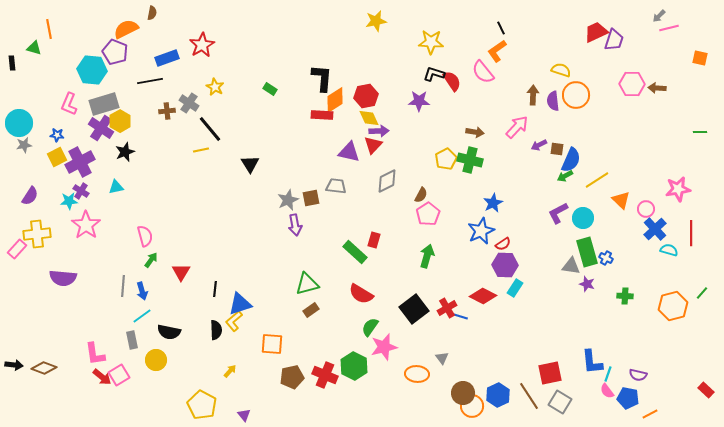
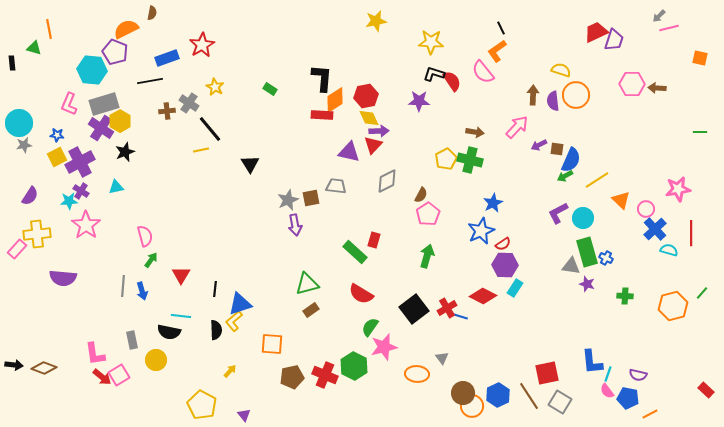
red triangle at (181, 272): moved 3 px down
cyan line at (142, 316): moved 39 px right; rotated 42 degrees clockwise
red square at (550, 373): moved 3 px left
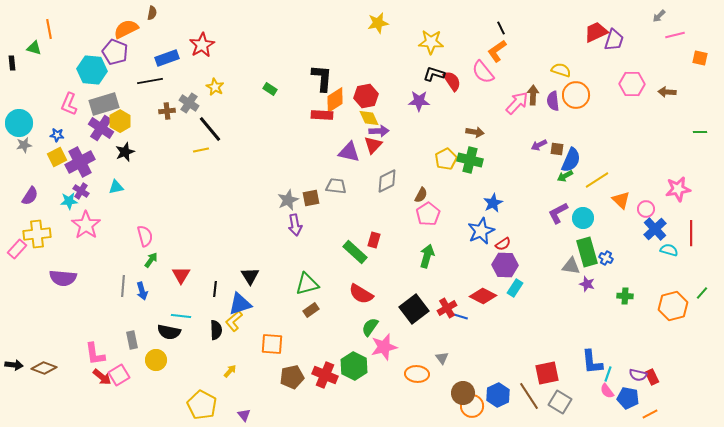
yellow star at (376, 21): moved 2 px right, 2 px down
pink line at (669, 28): moved 6 px right, 7 px down
brown arrow at (657, 88): moved 10 px right, 4 px down
pink arrow at (517, 127): moved 24 px up
black triangle at (250, 164): moved 112 px down
red rectangle at (706, 390): moved 54 px left, 13 px up; rotated 21 degrees clockwise
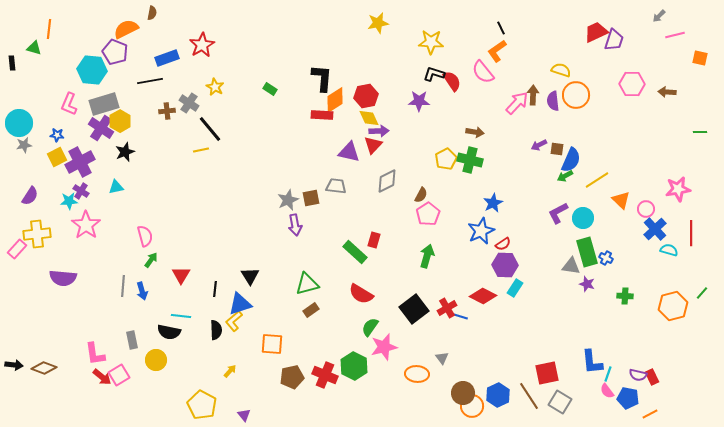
orange line at (49, 29): rotated 18 degrees clockwise
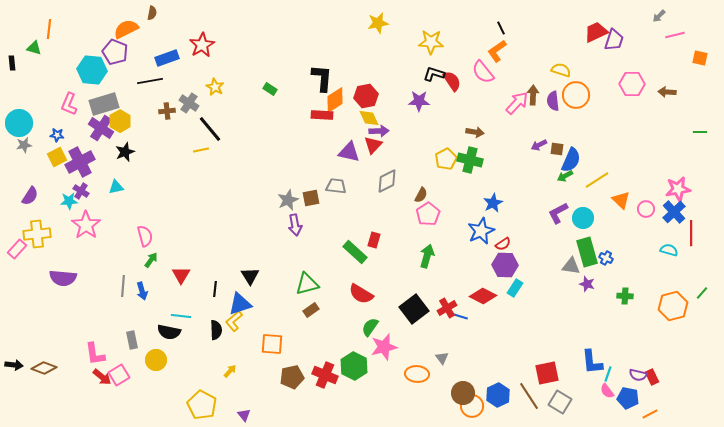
blue cross at (655, 229): moved 19 px right, 17 px up
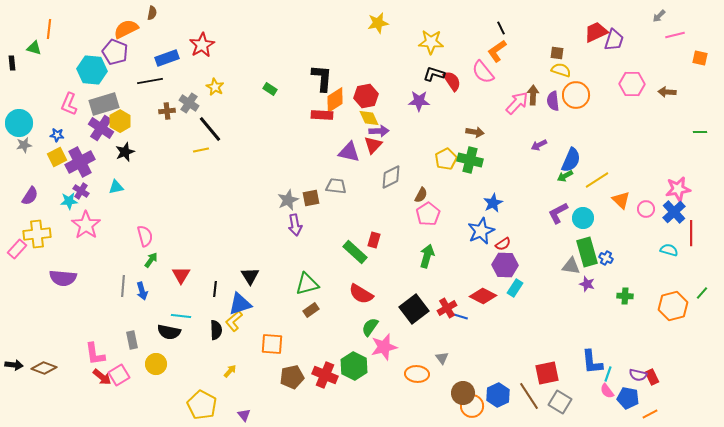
brown square at (557, 149): moved 96 px up
gray diamond at (387, 181): moved 4 px right, 4 px up
yellow circle at (156, 360): moved 4 px down
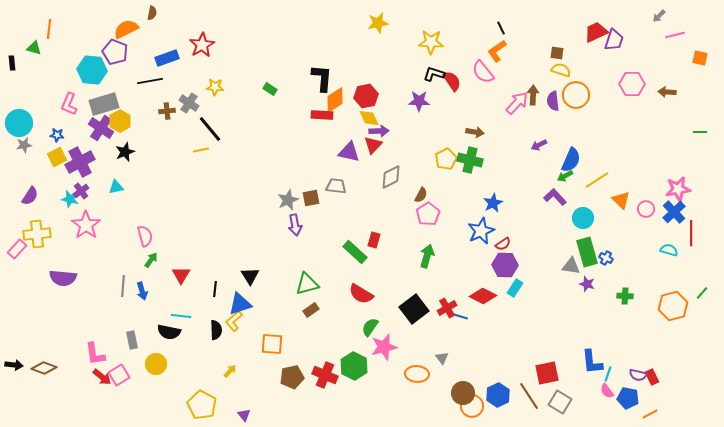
yellow star at (215, 87): rotated 24 degrees counterclockwise
purple cross at (81, 191): rotated 21 degrees clockwise
cyan star at (69, 201): moved 1 px right, 2 px up; rotated 18 degrees clockwise
purple L-shape at (558, 213): moved 3 px left, 16 px up; rotated 75 degrees clockwise
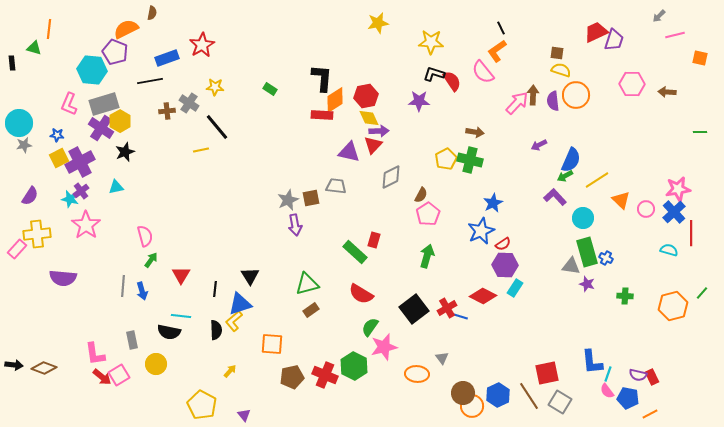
black line at (210, 129): moved 7 px right, 2 px up
yellow square at (57, 157): moved 2 px right, 1 px down
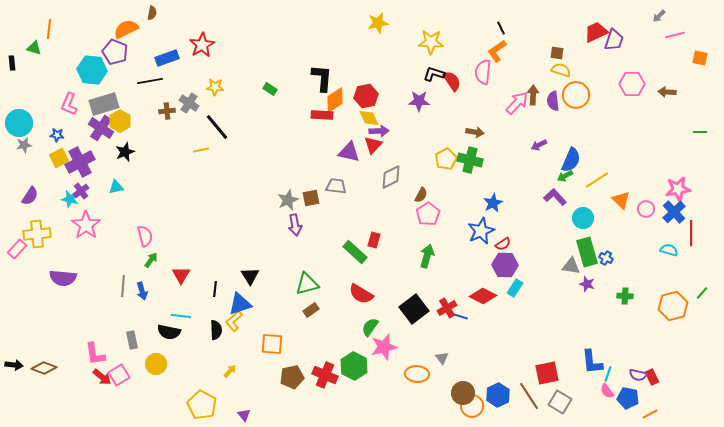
pink semicircle at (483, 72): rotated 45 degrees clockwise
